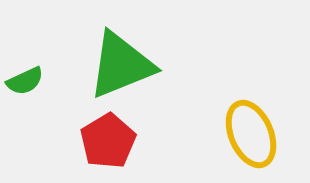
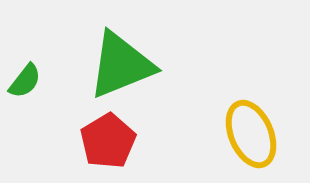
green semicircle: rotated 27 degrees counterclockwise
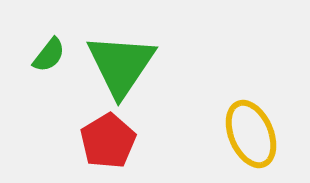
green triangle: rotated 34 degrees counterclockwise
green semicircle: moved 24 px right, 26 px up
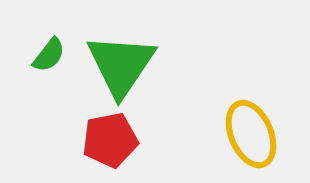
red pentagon: moved 2 px right, 1 px up; rotated 20 degrees clockwise
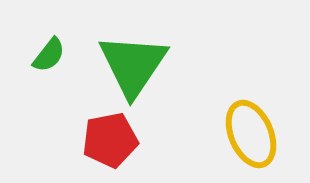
green triangle: moved 12 px right
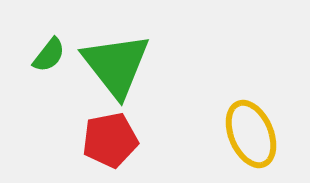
green triangle: moved 17 px left; rotated 12 degrees counterclockwise
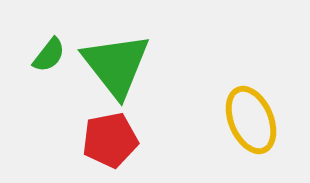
yellow ellipse: moved 14 px up
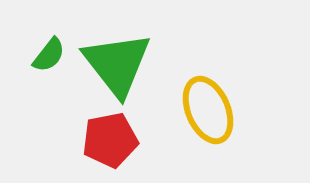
green triangle: moved 1 px right, 1 px up
yellow ellipse: moved 43 px left, 10 px up
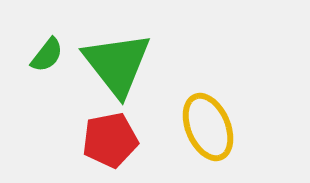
green semicircle: moved 2 px left
yellow ellipse: moved 17 px down
